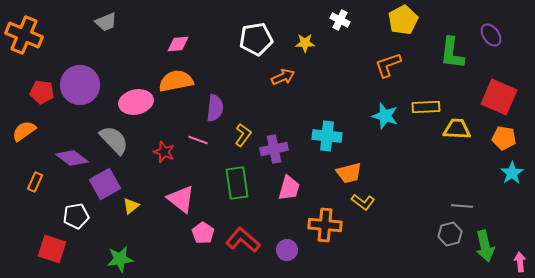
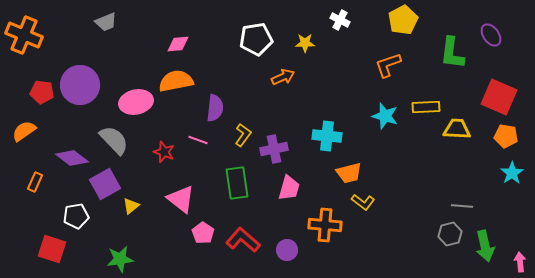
orange pentagon at (504, 138): moved 2 px right, 2 px up
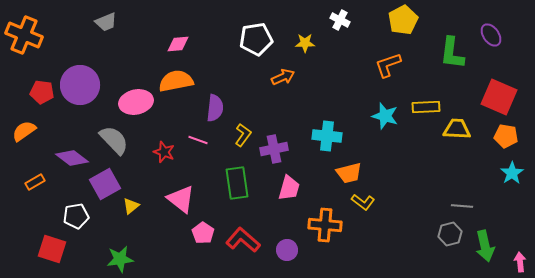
orange rectangle at (35, 182): rotated 36 degrees clockwise
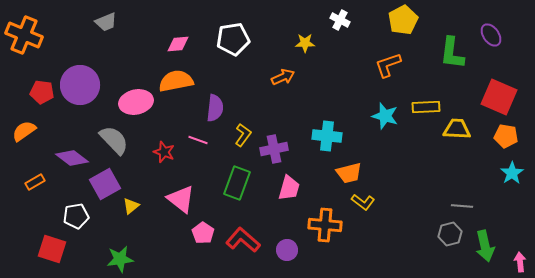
white pentagon at (256, 39): moved 23 px left
green rectangle at (237, 183): rotated 28 degrees clockwise
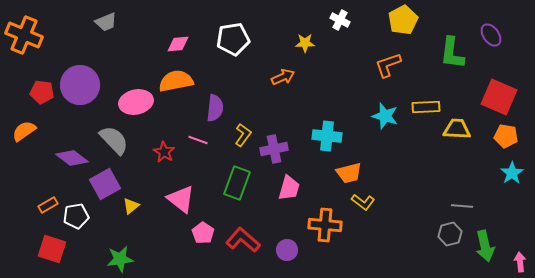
red star at (164, 152): rotated 10 degrees clockwise
orange rectangle at (35, 182): moved 13 px right, 23 px down
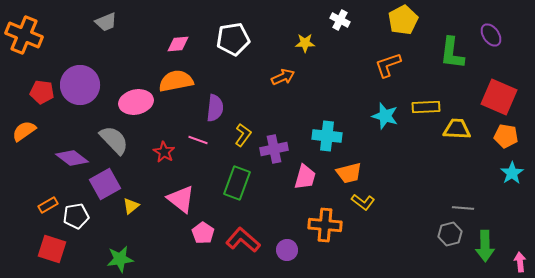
pink trapezoid at (289, 188): moved 16 px right, 11 px up
gray line at (462, 206): moved 1 px right, 2 px down
green arrow at (485, 246): rotated 12 degrees clockwise
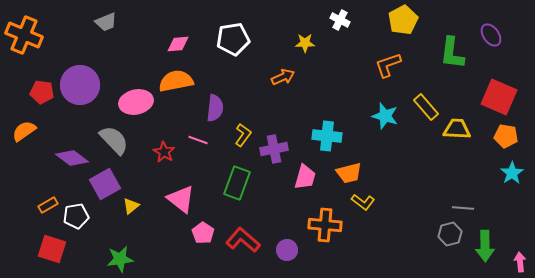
yellow rectangle at (426, 107): rotated 52 degrees clockwise
